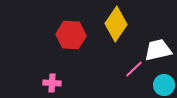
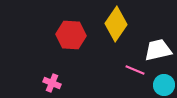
pink line: moved 1 px right, 1 px down; rotated 66 degrees clockwise
pink cross: rotated 18 degrees clockwise
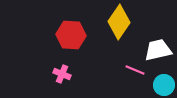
yellow diamond: moved 3 px right, 2 px up
pink cross: moved 10 px right, 9 px up
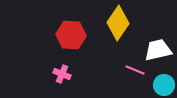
yellow diamond: moved 1 px left, 1 px down
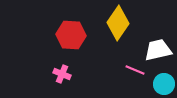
cyan circle: moved 1 px up
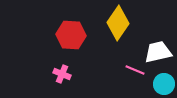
white trapezoid: moved 2 px down
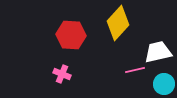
yellow diamond: rotated 8 degrees clockwise
pink line: rotated 36 degrees counterclockwise
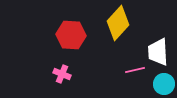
white trapezoid: rotated 80 degrees counterclockwise
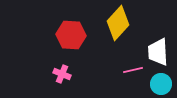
pink line: moved 2 px left
cyan circle: moved 3 px left
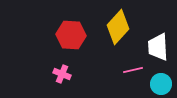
yellow diamond: moved 4 px down
white trapezoid: moved 5 px up
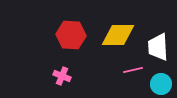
yellow diamond: moved 8 px down; rotated 48 degrees clockwise
pink cross: moved 2 px down
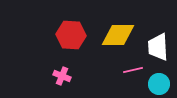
cyan circle: moved 2 px left
